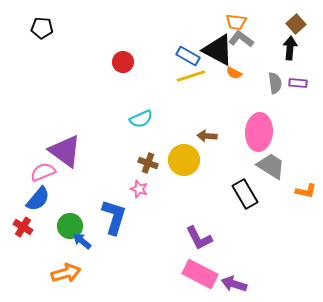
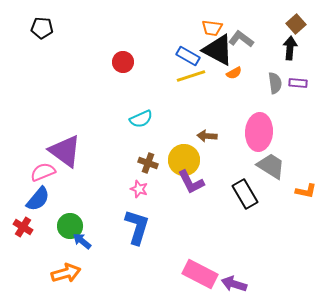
orange trapezoid: moved 24 px left, 6 px down
orange semicircle: rotated 56 degrees counterclockwise
blue L-shape: moved 23 px right, 10 px down
purple L-shape: moved 8 px left, 56 px up
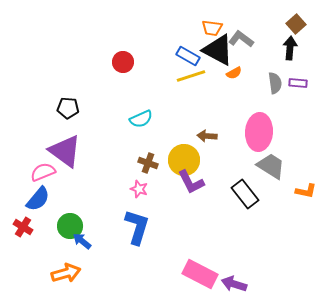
black pentagon: moved 26 px right, 80 px down
black rectangle: rotated 8 degrees counterclockwise
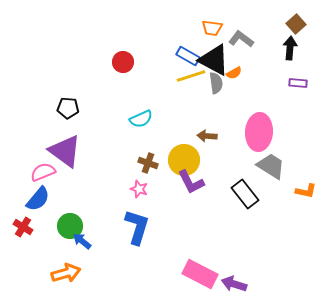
black triangle: moved 4 px left, 10 px down
gray semicircle: moved 59 px left
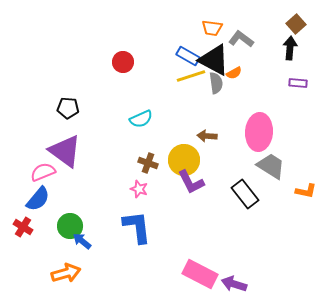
blue L-shape: rotated 24 degrees counterclockwise
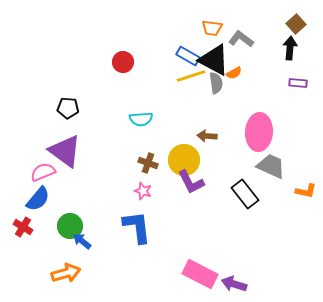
cyan semicircle: rotated 20 degrees clockwise
gray trapezoid: rotated 8 degrees counterclockwise
pink star: moved 4 px right, 2 px down
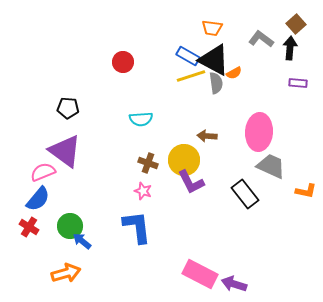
gray L-shape: moved 20 px right
red cross: moved 6 px right
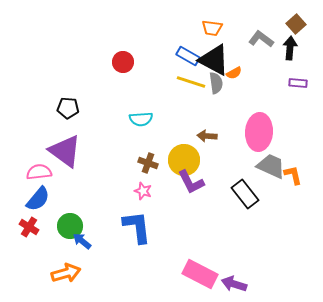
yellow line: moved 6 px down; rotated 36 degrees clockwise
pink semicircle: moved 4 px left; rotated 15 degrees clockwise
orange L-shape: moved 13 px left, 16 px up; rotated 115 degrees counterclockwise
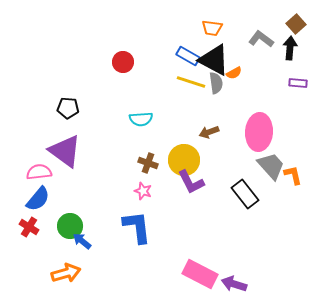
brown arrow: moved 2 px right, 4 px up; rotated 24 degrees counterclockwise
gray trapezoid: rotated 24 degrees clockwise
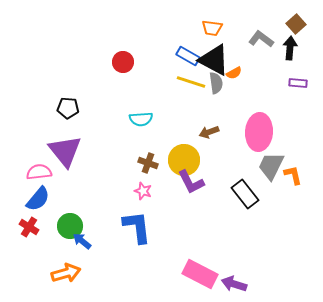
purple triangle: rotated 15 degrees clockwise
gray trapezoid: rotated 112 degrees counterclockwise
